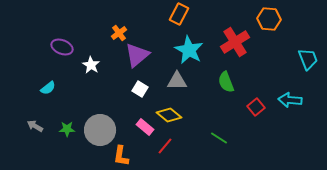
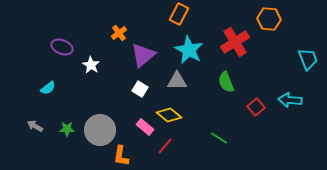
purple triangle: moved 6 px right
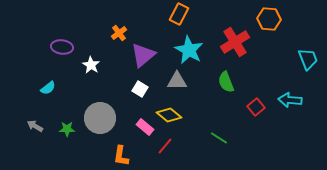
purple ellipse: rotated 15 degrees counterclockwise
gray circle: moved 12 px up
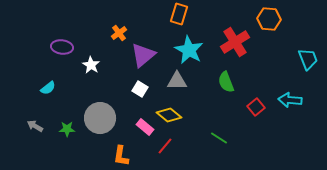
orange rectangle: rotated 10 degrees counterclockwise
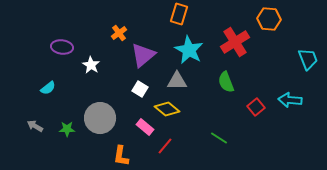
yellow diamond: moved 2 px left, 6 px up
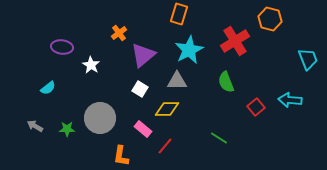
orange hexagon: moved 1 px right; rotated 10 degrees clockwise
red cross: moved 1 px up
cyan star: rotated 16 degrees clockwise
yellow diamond: rotated 40 degrees counterclockwise
pink rectangle: moved 2 px left, 2 px down
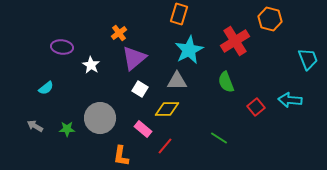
purple triangle: moved 9 px left, 3 px down
cyan semicircle: moved 2 px left
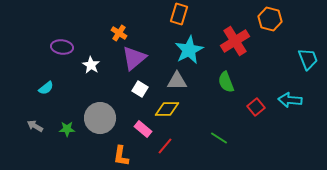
orange cross: rotated 21 degrees counterclockwise
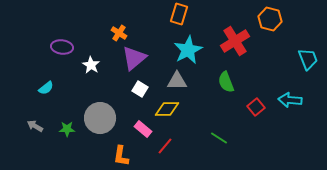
cyan star: moved 1 px left
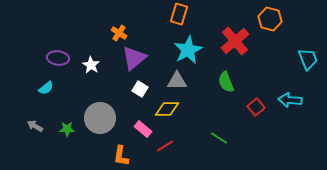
red cross: rotated 8 degrees counterclockwise
purple ellipse: moved 4 px left, 11 px down
red line: rotated 18 degrees clockwise
